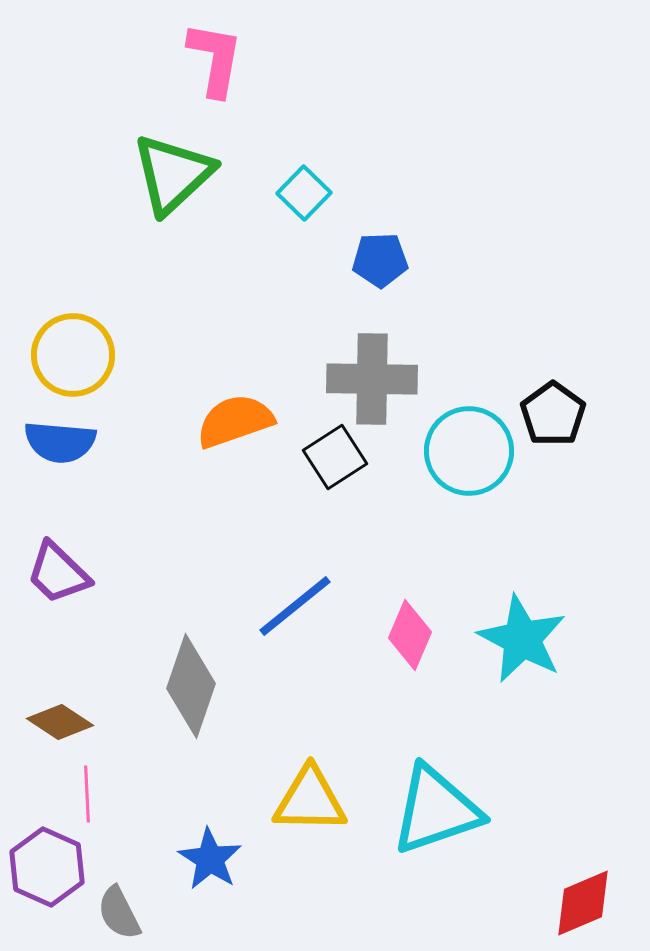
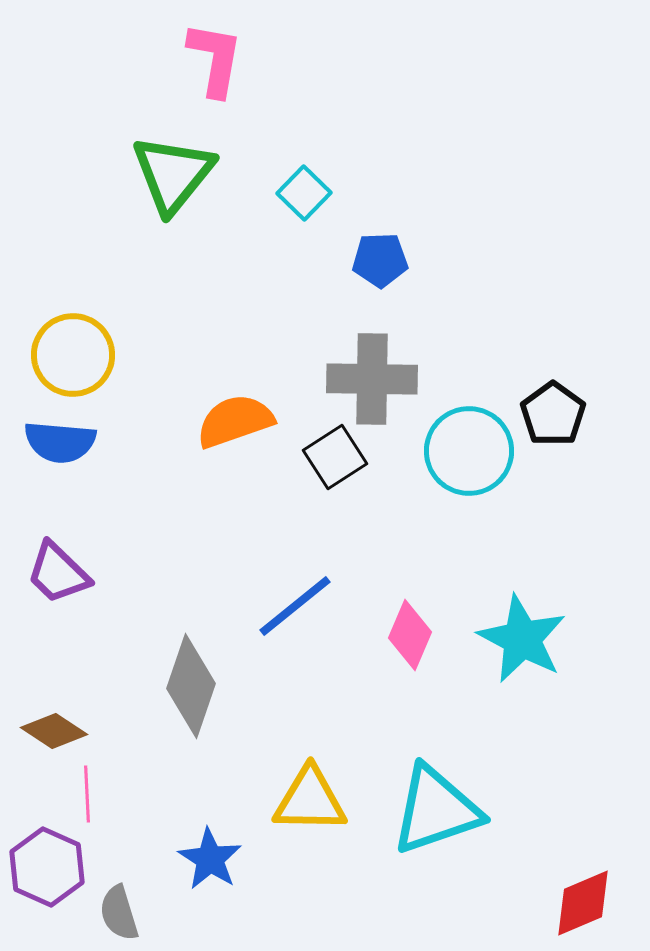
green triangle: rotated 8 degrees counterclockwise
brown diamond: moved 6 px left, 9 px down
gray semicircle: rotated 10 degrees clockwise
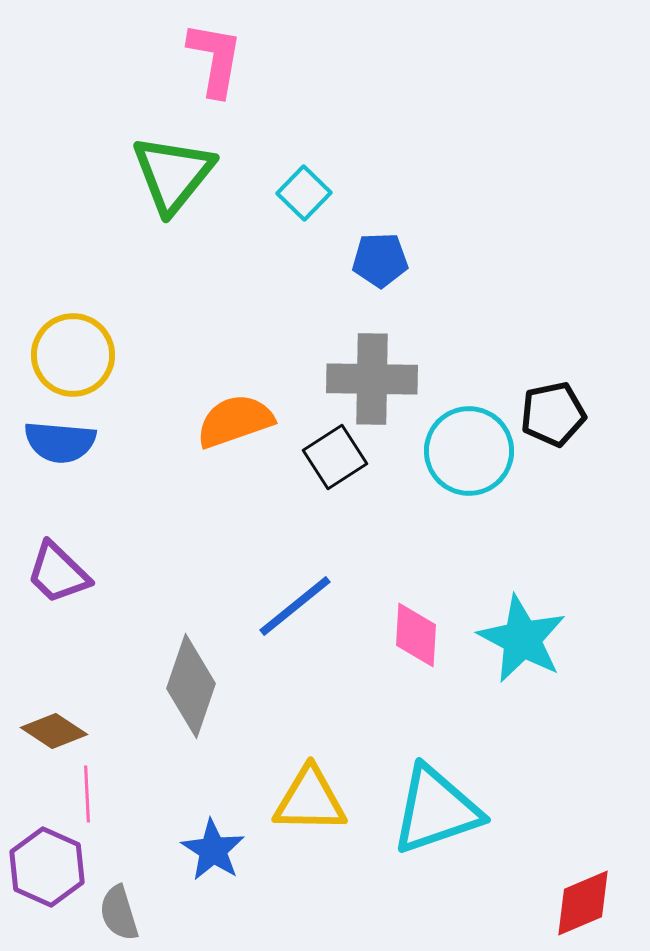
black pentagon: rotated 24 degrees clockwise
pink diamond: moved 6 px right; rotated 20 degrees counterclockwise
blue star: moved 3 px right, 9 px up
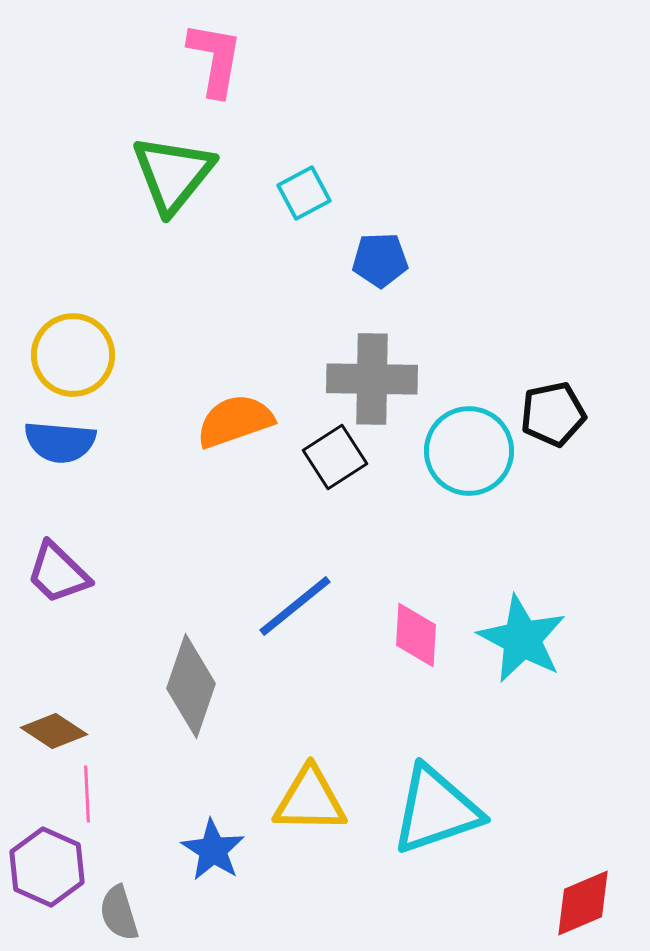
cyan square: rotated 18 degrees clockwise
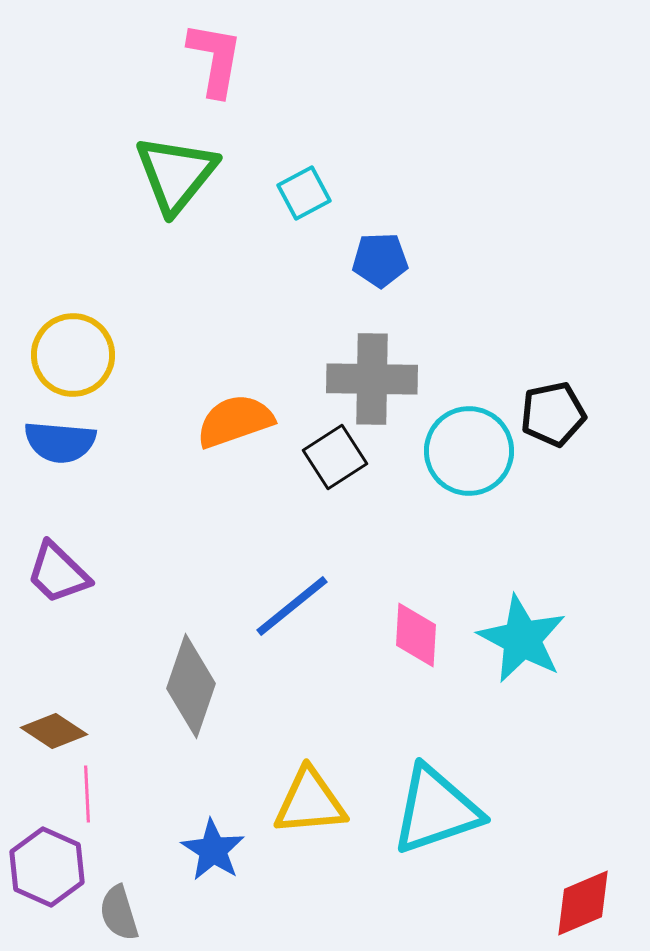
green triangle: moved 3 px right
blue line: moved 3 px left
yellow triangle: moved 2 px down; rotated 6 degrees counterclockwise
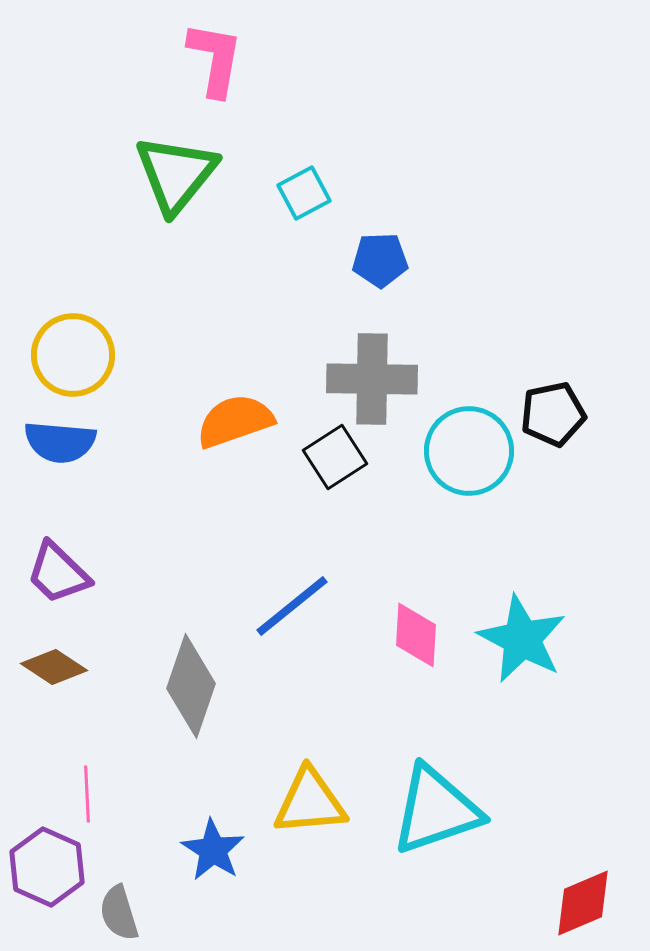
brown diamond: moved 64 px up
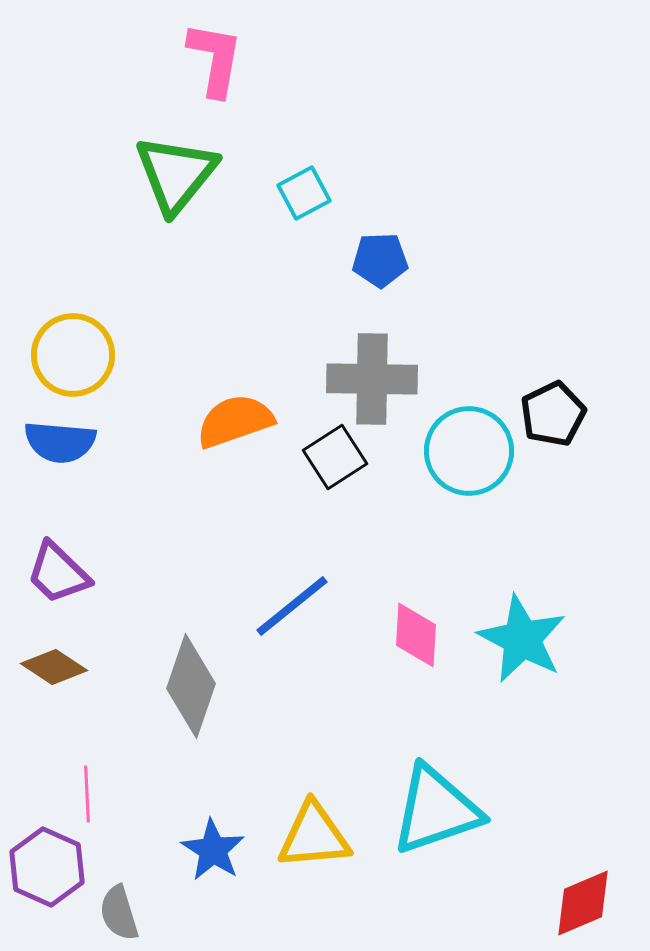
black pentagon: rotated 14 degrees counterclockwise
yellow triangle: moved 4 px right, 34 px down
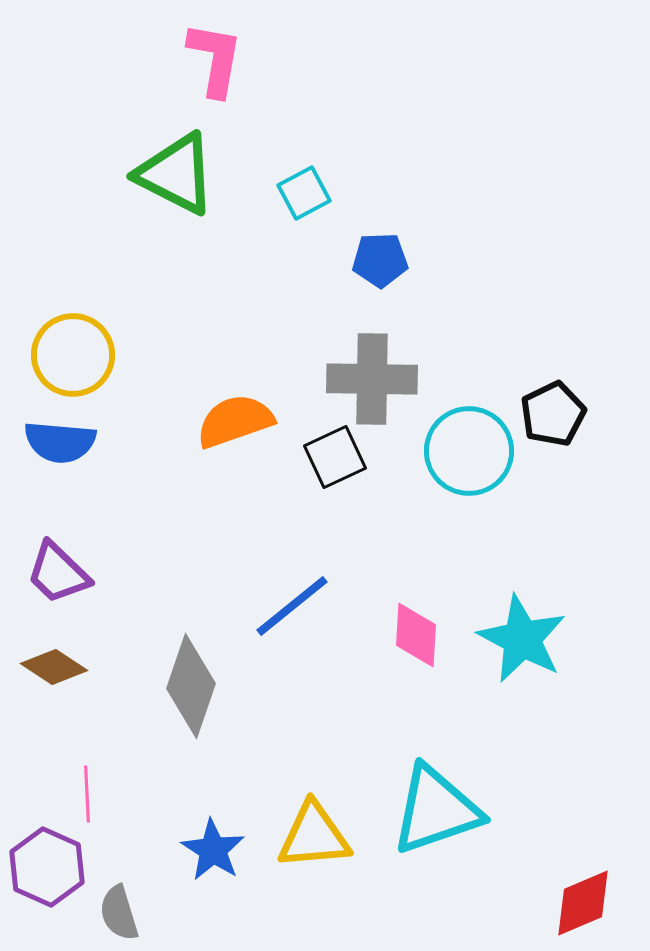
green triangle: rotated 42 degrees counterclockwise
black square: rotated 8 degrees clockwise
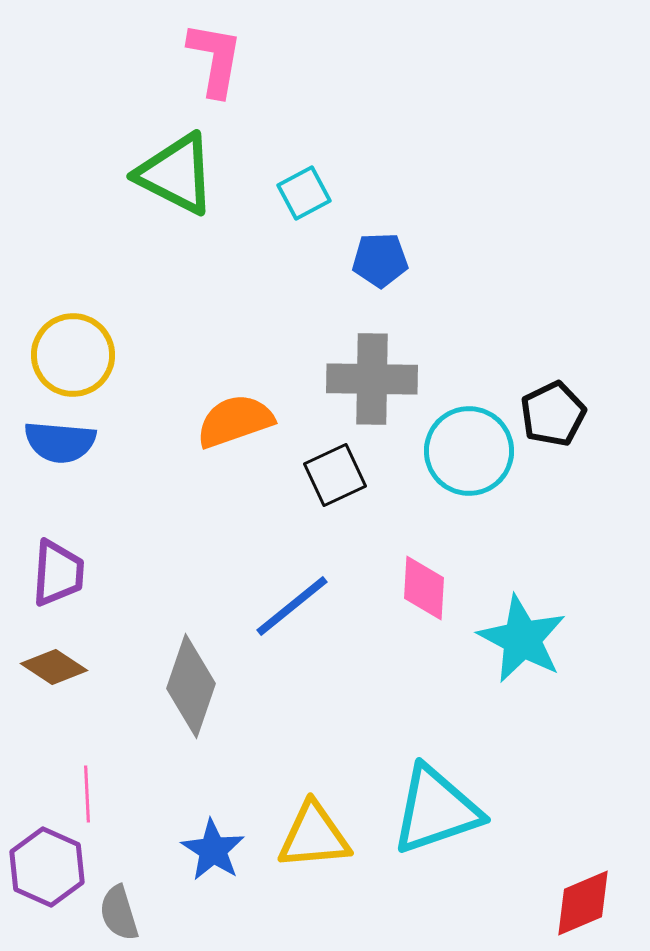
black square: moved 18 px down
purple trapezoid: rotated 130 degrees counterclockwise
pink diamond: moved 8 px right, 47 px up
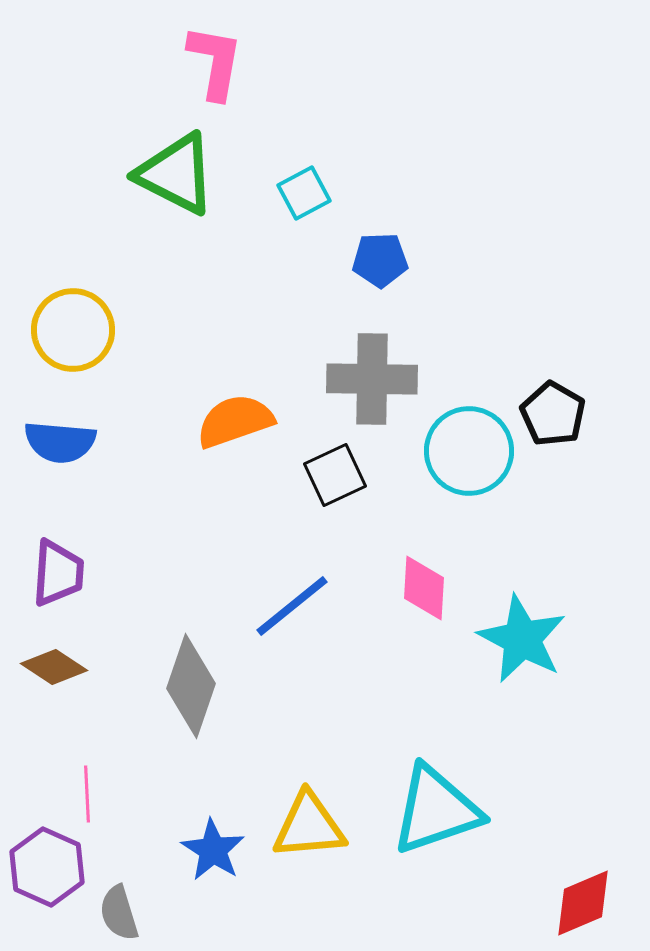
pink L-shape: moved 3 px down
yellow circle: moved 25 px up
black pentagon: rotated 16 degrees counterclockwise
yellow triangle: moved 5 px left, 10 px up
